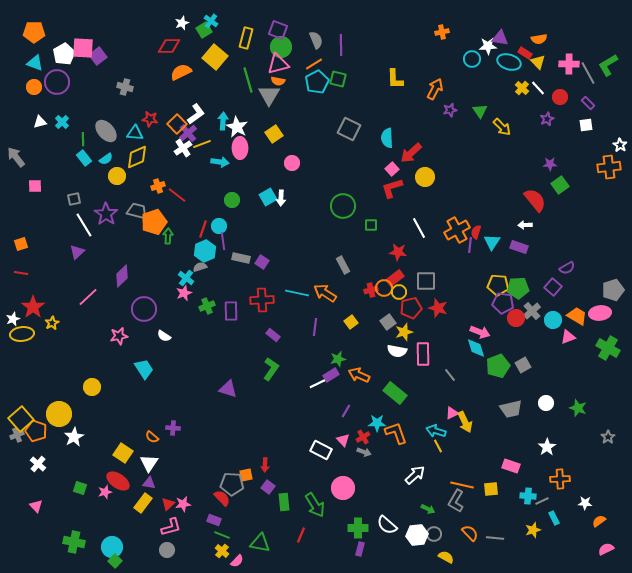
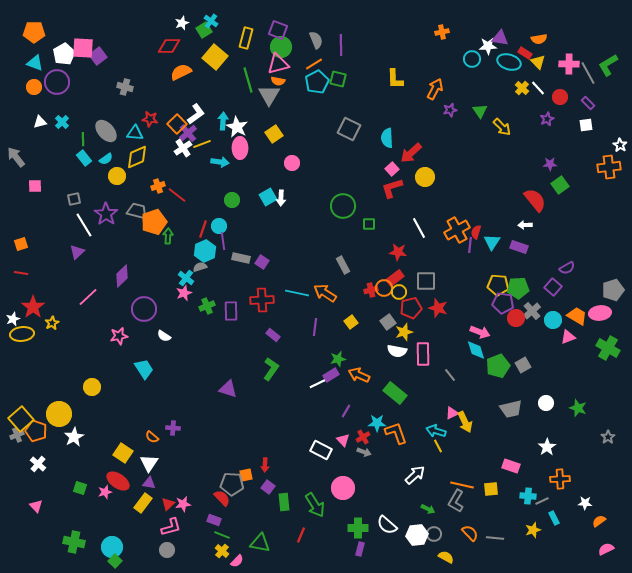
green square at (371, 225): moved 2 px left, 1 px up
cyan diamond at (476, 348): moved 2 px down
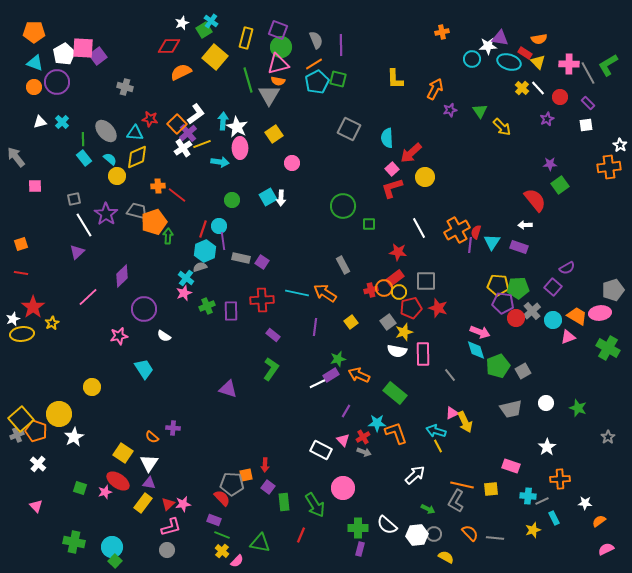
cyan semicircle at (106, 159): moved 4 px right; rotated 104 degrees counterclockwise
orange cross at (158, 186): rotated 16 degrees clockwise
gray square at (523, 365): moved 6 px down
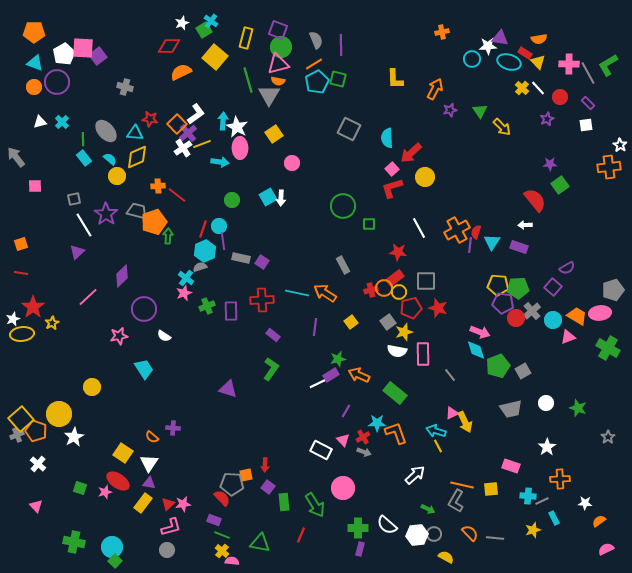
pink semicircle at (237, 561): moved 5 px left; rotated 128 degrees counterclockwise
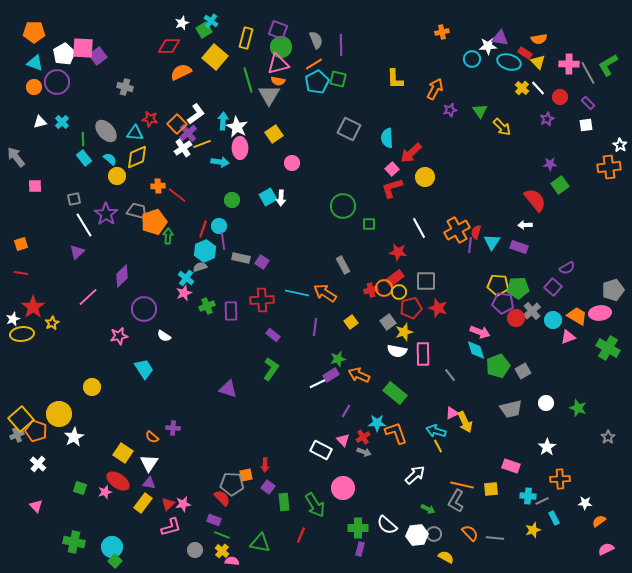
gray circle at (167, 550): moved 28 px right
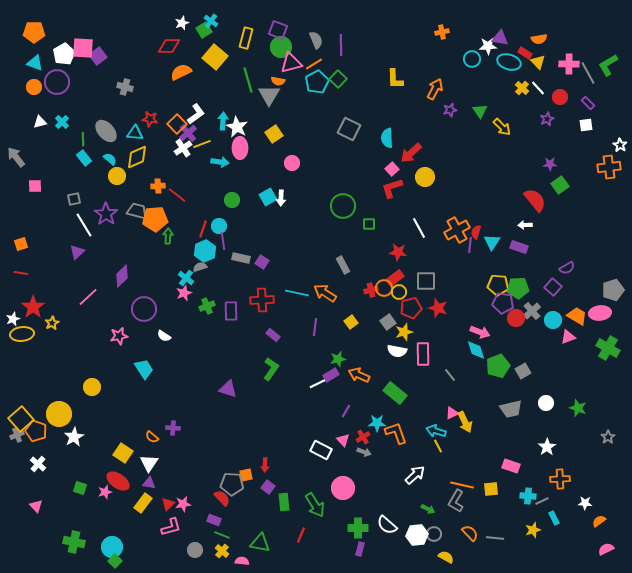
pink triangle at (278, 64): moved 13 px right, 1 px up
green square at (338, 79): rotated 30 degrees clockwise
orange pentagon at (154, 222): moved 1 px right, 3 px up; rotated 15 degrees clockwise
pink semicircle at (232, 561): moved 10 px right
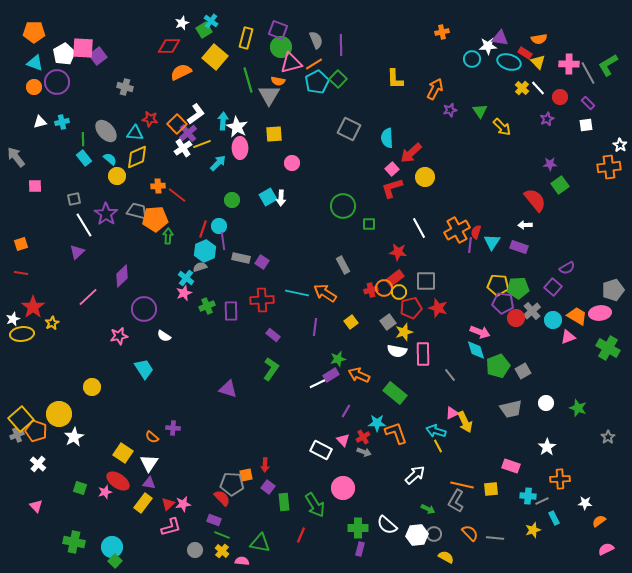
cyan cross at (62, 122): rotated 32 degrees clockwise
yellow square at (274, 134): rotated 30 degrees clockwise
cyan arrow at (220, 162): moved 2 px left, 1 px down; rotated 54 degrees counterclockwise
